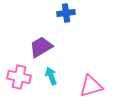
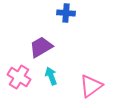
blue cross: rotated 12 degrees clockwise
pink cross: rotated 20 degrees clockwise
pink triangle: rotated 20 degrees counterclockwise
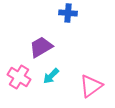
blue cross: moved 2 px right
cyan arrow: rotated 114 degrees counterclockwise
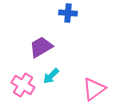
pink cross: moved 4 px right, 8 px down
pink triangle: moved 3 px right, 3 px down
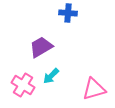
pink triangle: rotated 20 degrees clockwise
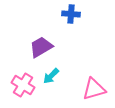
blue cross: moved 3 px right, 1 px down
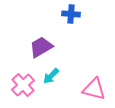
pink cross: rotated 15 degrees clockwise
pink triangle: rotated 30 degrees clockwise
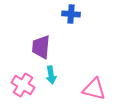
purple trapezoid: rotated 55 degrees counterclockwise
cyan arrow: moved 1 px up; rotated 54 degrees counterclockwise
pink cross: rotated 15 degrees counterclockwise
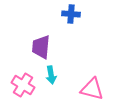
pink triangle: moved 2 px left
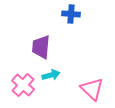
cyan arrow: rotated 96 degrees counterclockwise
pink cross: rotated 10 degrees clockwise
pink triangle: rotated 30 degrees clockwise
